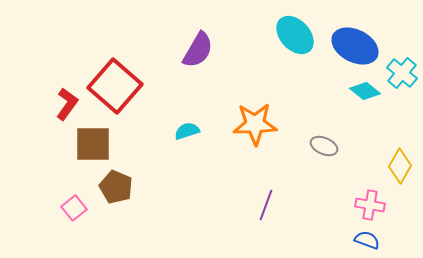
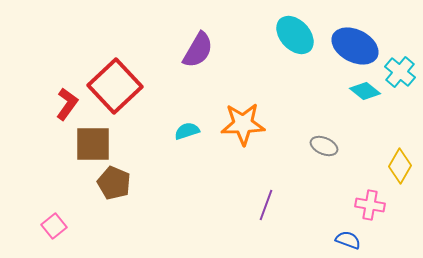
cyan cross: moved 2 px left, 1 px up
red square: rotated 6 degrees clockwise
orange star: moved 12 px left
brown pentagon: moved 2 px left, 4 px up
pink square: moved 20 px left, 18 px down
blue semicircle: moved 19 px left
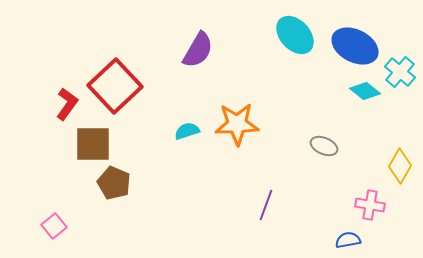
orange star: moved 6 px left
blue semicircle: rotated 30 degrees counterclockwise
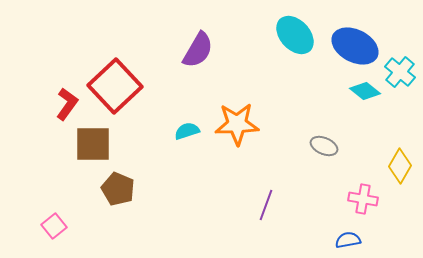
brown pentagon: moved 4 px right, 6 px down
pink cross: moved 7 px left, 6 px up
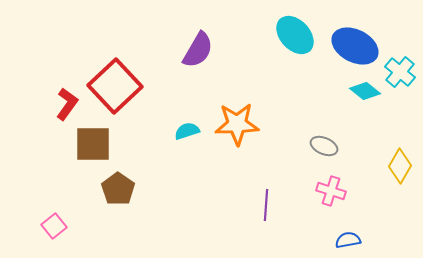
brown pentagon: rotated 12 degrees clockwise
pink cross: moved 32 px left, 8 px up; rotated 8 degrees clockwise
purple line: rotated 16 degrees counterclockwise
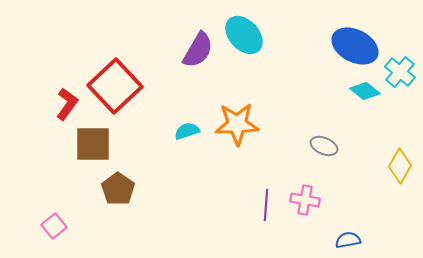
cyan ellipse: moved 51 px left
pink cross: moved 26 px left, 9 px down; rotated 8 degrees counterclockwise
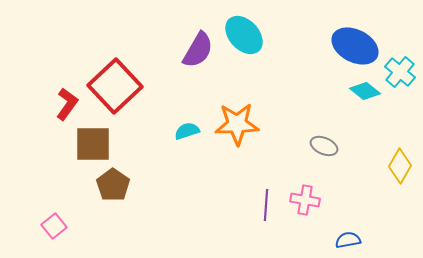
brown pentagon: moved 5 px left, 4 px up
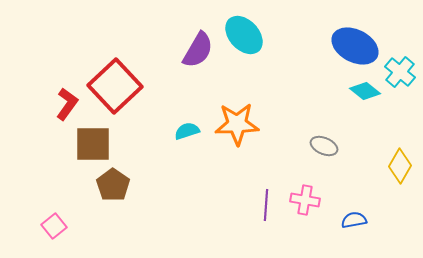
blue semicircle: moved 6 px right, 20 px up
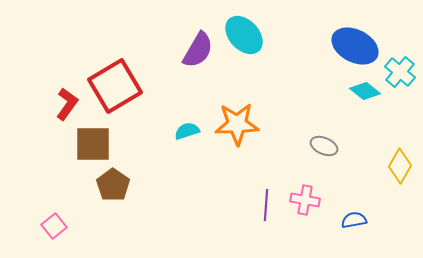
red square: rotated 12 degrees clockwise
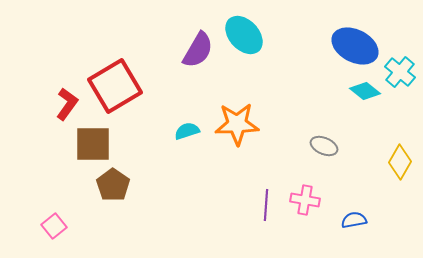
yellow diamond: moved 4 px up
